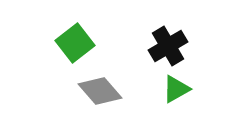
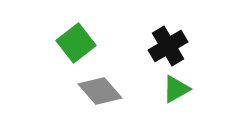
green square: moved 1 px right
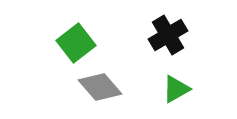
black cross: moved 11 px up
gray diamond: moved 4 px up
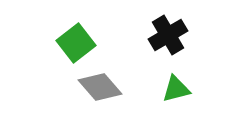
green triangle: rotated 16 degrees clockwise
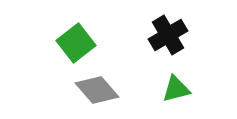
gray diamond: moved 3 px left, 3 px down
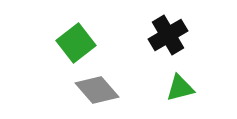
green triangle: moved 4 px right, 1 px up
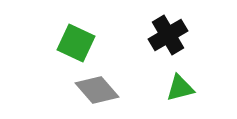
green square: rotated 27 degrees counterclockwise
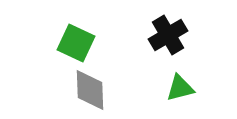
gray diamond: moved 7 px left; rotated 39 degrees clockwise
